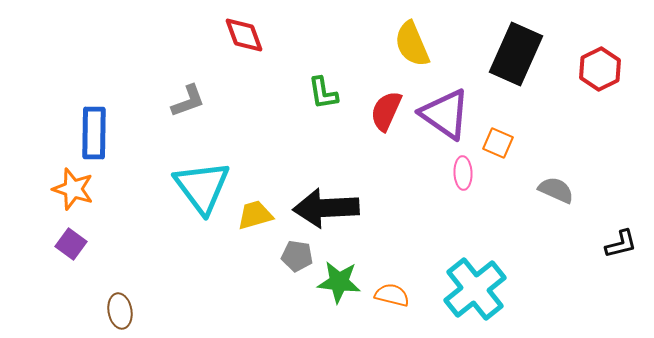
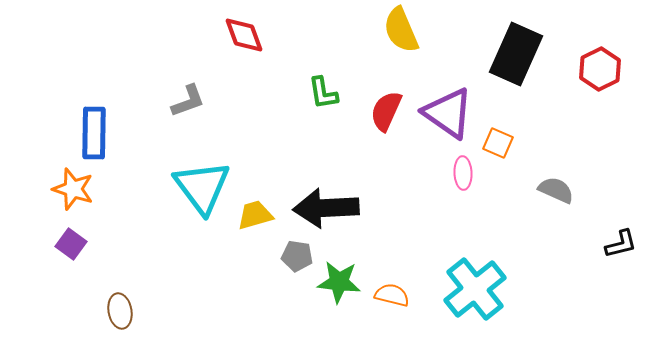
yellow semicircle: moved 11 px left, 14 px up
purple triangle: moved 3 px right, 1 px up
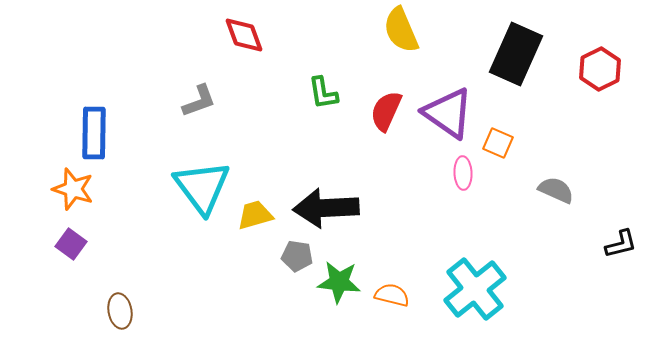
gray L-shape: moved 11 px right
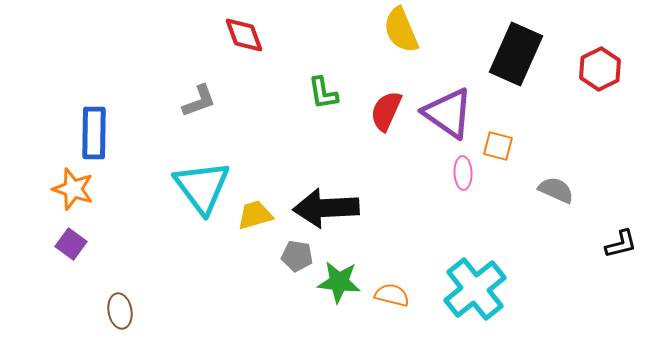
orange square: moved 3 px down; rotated 8 degrees counterclockwise
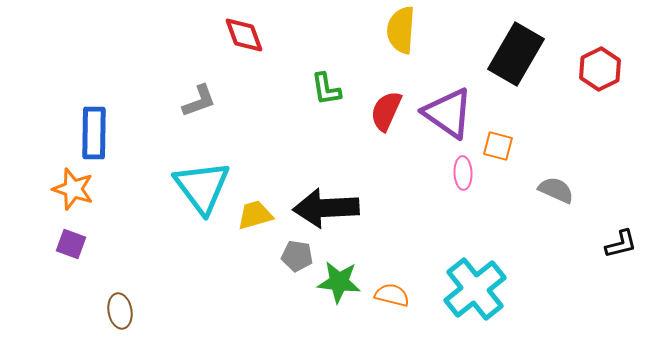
yellow semicircle: rotated 27 degrees clockwise
black rectangle: rotated 6 degrees clockwise
green L-shape: moved 3 px right, 4 px up
purple square: rotated 16 degrees counterclockwise
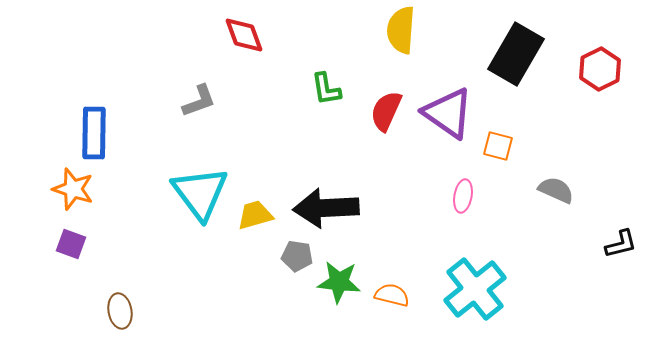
pink ellipse: moved 23 px down; rotated 12 degrees clockwise
cyan triangle: moved 2 px left, 6 px down
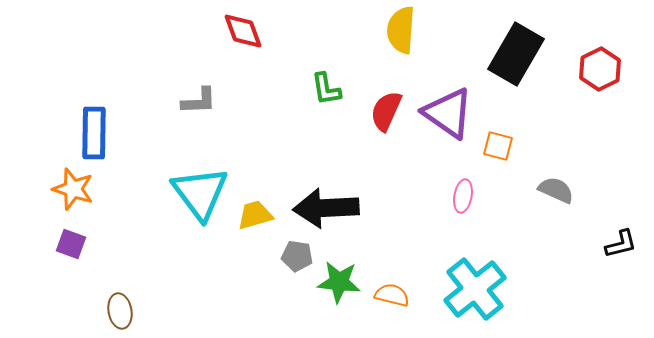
red diamond: moved 1 px left, 4 px up
gray L-shape: rotated 18 degrees clockwise
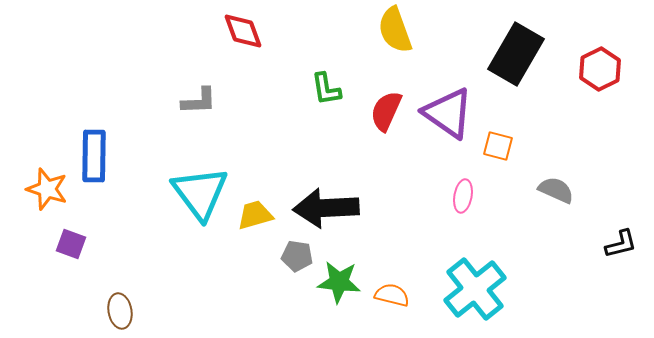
yellow semicircle: moved 6 px left; rotated 24 degrees counterclockwise
blue rectangle: moved 23 px down
orange star: moved 26 px left
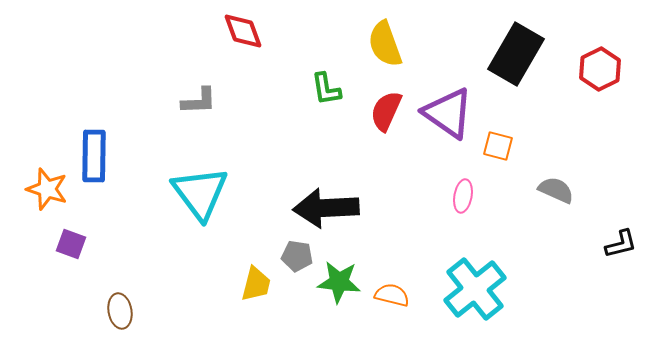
yellow semicircle: moved 10 px left, 14 px down
yellow trapezoid: moved 1 px right, 69 px down; rotated 120 degrees clockwise
